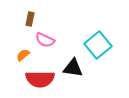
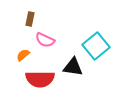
cyan square: moved 2 px left, 1 px down
black triangle: moved 1 px up
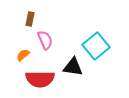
pink semicircle: rotated 138 degrees counterclockwise
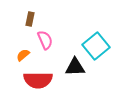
black triangle: moved 2 px right; rotated 10 degrees counterclockwise
red semicircle: moved 2 px left, 1 px down
